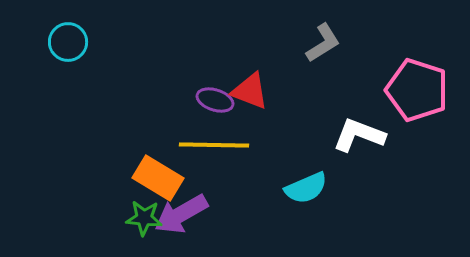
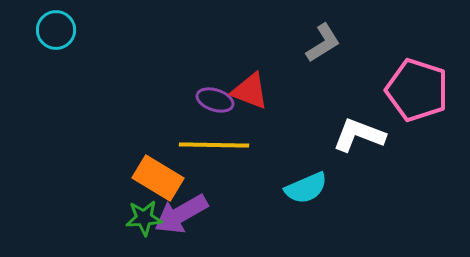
cyan circle: moved 12 px left, 12 px up
green star: rotated 9 degrees counterclockwise
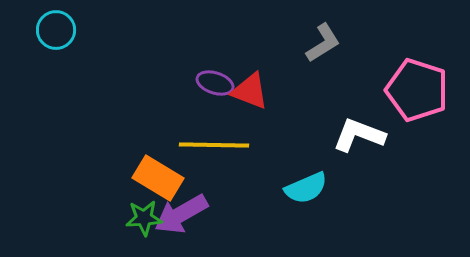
purple ellipse: moved 17 px up
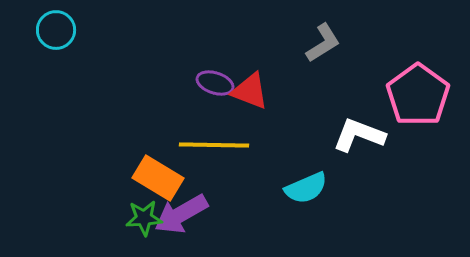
pink pentagon: moved 1 px right, 5 px down; rotated 18 degrees clockwise
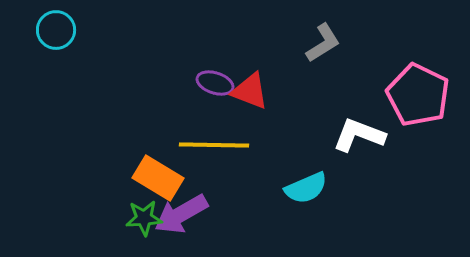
pink pentagon: rotated 10 degrees counterclockwise
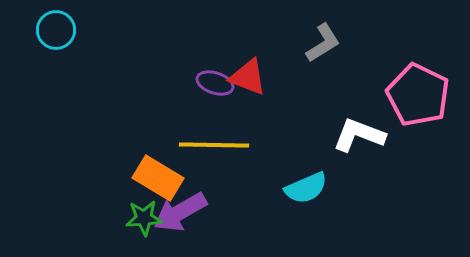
red triangle: moved 2 px left, 14 px up
purple arrow: moved 1 px left, 2 px up
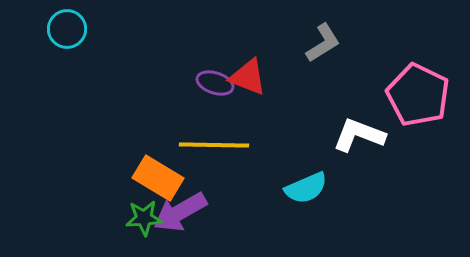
cyan circle: moved 11 px right, 1 px up
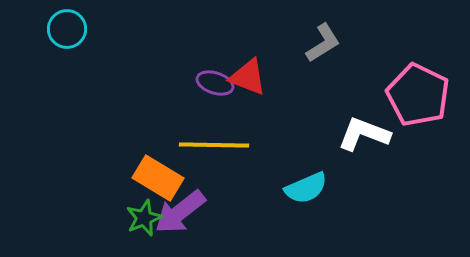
white L-shape: moved 5 px right, 1 px up
purple arrow: rotated 8 degrees counterclockwise
green star: rotated 18 degrees counterclockwise
